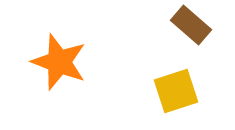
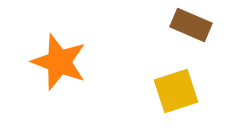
brown rectangle: rotated 18 degrees counterclockwise
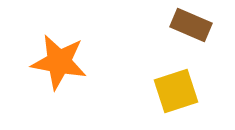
orange star: rotated 10 degrees counterclockwise
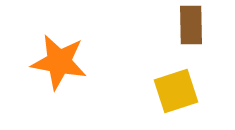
brown rectangle: rotated 66 degrees clockwise
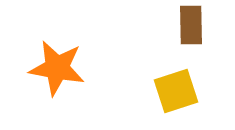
orange star: moved 2 px left, 6 px down
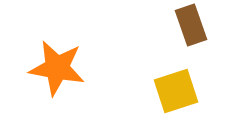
brown rectangle: rotated 18 degrees counterclockwise
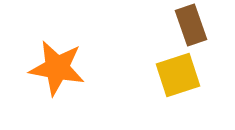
yellow square: moved 2 px right, 16 px up
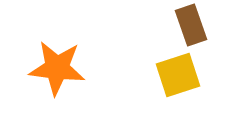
orange star: rotated 4 degrees counterclockwise
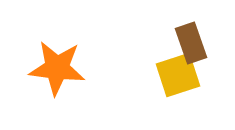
brown rectangle: moved 18 px down
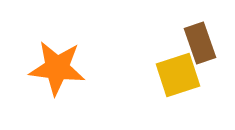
brown rectangle: moved 9 px right
